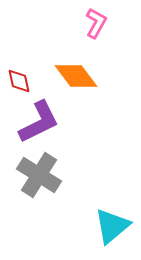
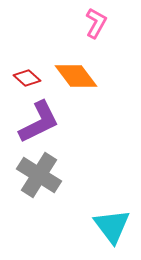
red diamond: moved 8 px right, 3 px up; rotated 36 degrees counterclockwise
cyan triangle: rotated 27 degrees counterclockwise
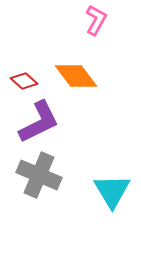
pink L-shape: moved 3 px up
red diamond: moved 3 px left, 3 px down
gray cross: rotated 9 degrees counterclockwise
cyan triangle: moved 35 px up; rotated 6 degrees clockwise
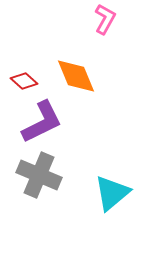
pink L-shape: moved 9 px right, 1 px up
orange diamond: rotated 15 degrees clockwise
purple L-shape: moved 3 px right
cyan triangle: moved 2 px down; rotated 21 degrees clockwise
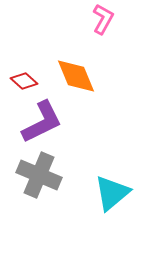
pink L-shape: moved 2 px left
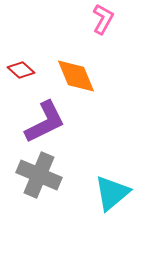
red diamond: moved 3 px left, 11 px up
purple L-shape: moved 3 px right
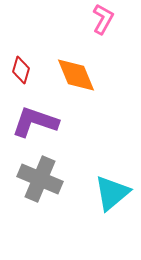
red diamond: rotated 64 degrees clockwise
orange diamond: moved 1 px up
purple L-shape: moved 10 px left; rotated 135 degrees counterclockwise
gray cross: moved 1 px right, 4 px down
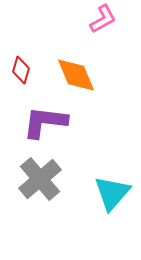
pink L-shape: rotated 32 degrees clockwise
purple L-shape: moved 10 px right; rotated 12 degrees counterclockwise
gray cross: rotated 27 degrees clockwise
cyan triangle: rotated 9 degrees counterclockwise
